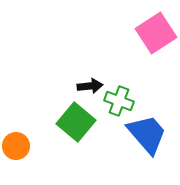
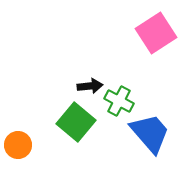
green cross: rotated 8 degrees clockwise
blue trapezoid: moved 3 px right, 1 px up
orange circle: moved 2 px right, 1 px up
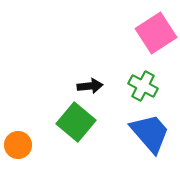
green cross: moved 24 px right, 15 px up
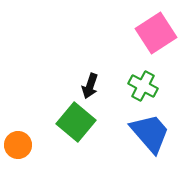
black arrow: rotated 115 degrees clockwise
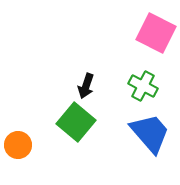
pink square: rotated 30 degrees counterclockwise
black arrow: moved 4 px left
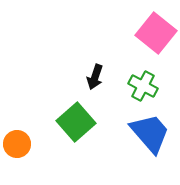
pink square: rotated 12 degrees clockwise
black arrow: moved 9 px right, 9 px up
green square: rotated 9 degrees clockwise
orange circle: moved 1 px left, 1 px up
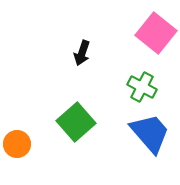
black arrow: moved 13 px left, 24 px up
green cross: moved 1 px left, 1 px down
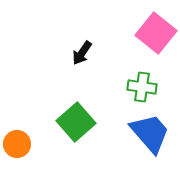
black arrow: rotated 15 degrees clockwise
green cross: rotated 20 degrees counterclockwise
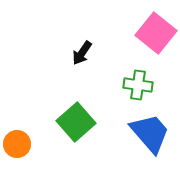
green cross: moved 4 px left, 2 px up
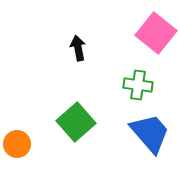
black arrow: moved 4 px left, 5 px up; rotated 135 degrees clockwise
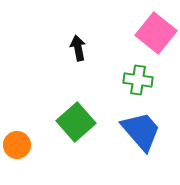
green cross: moved 5 px up
blue trapezoid: moved 9 px left, 2 px up
orange circle: moved 1 px down
